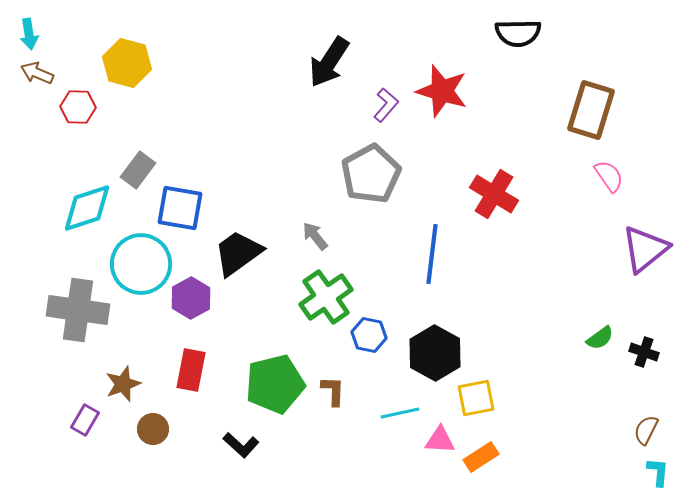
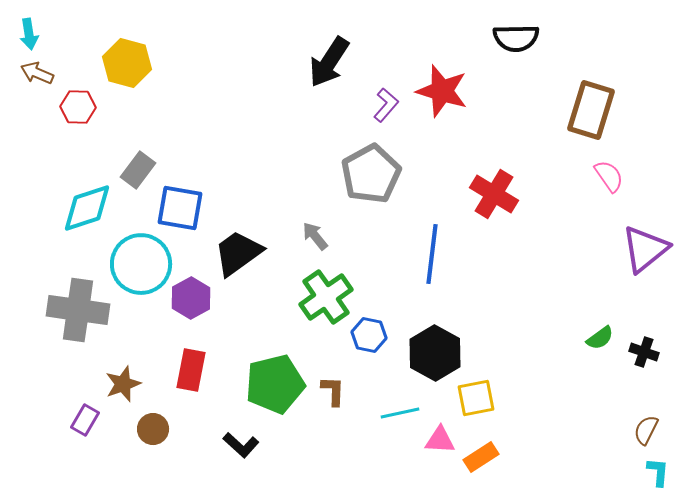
black semicircle: moved 2 px left, 5 px down
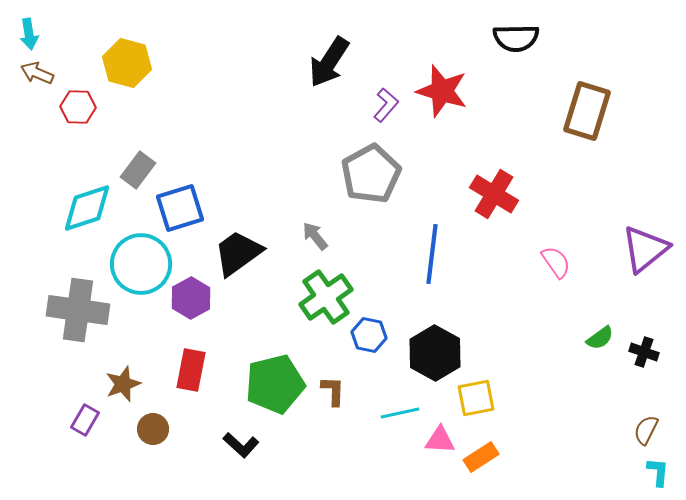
brown rectangle: moved 4 px left, 1 px down
pink semicircle: moved 53 px left, 86 px down
blue square: rotated 27 degrees counterclockwise
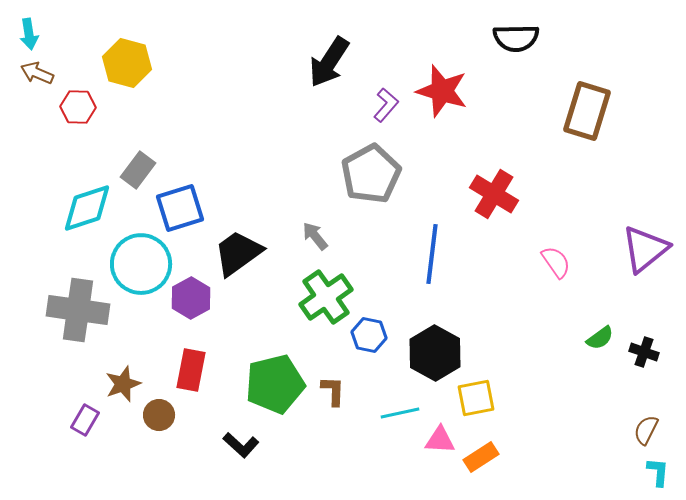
brown circle: moved 6 px right, 14 px up
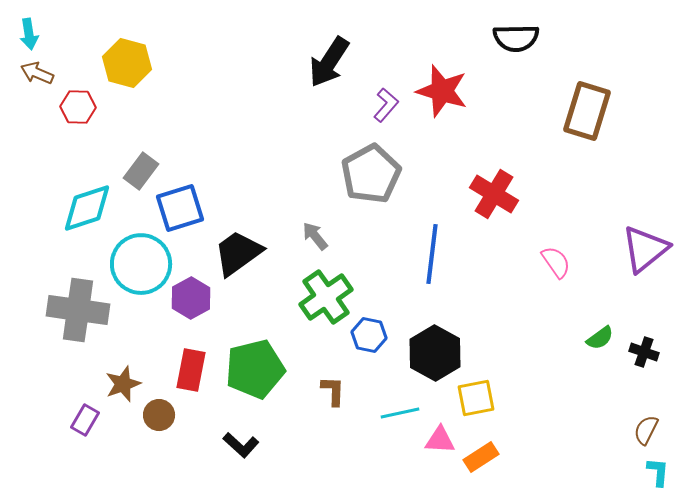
gray rectangle: moved 3 px right, 1 px down
green pentagon: moved 20 px left, 15 px up
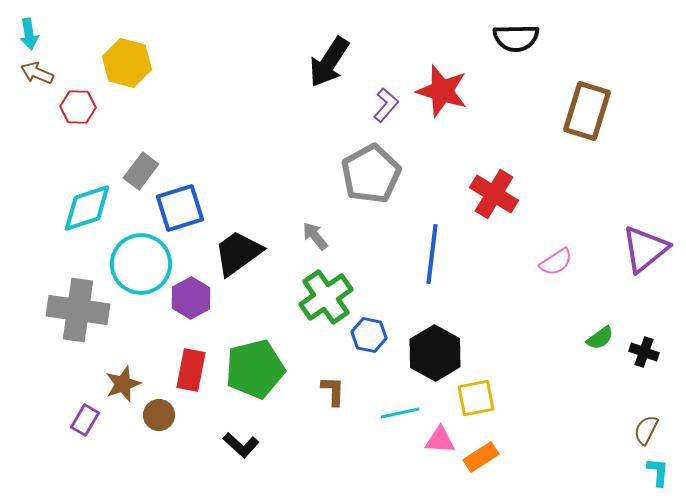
pink semicircle: rotated 92 degrees clockwise
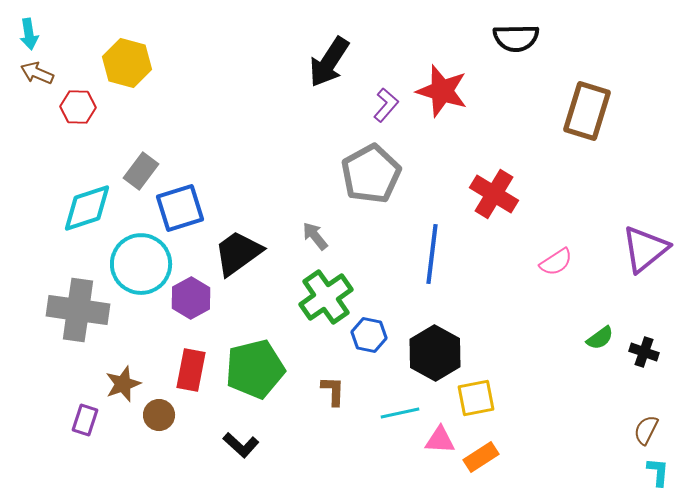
purple rectangle: rotated 12 degrees counterclockwise
